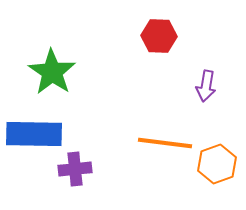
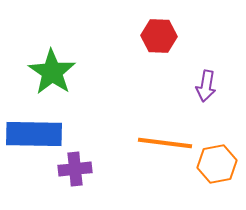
orange hexagon: rotated 9 degrees clockwise
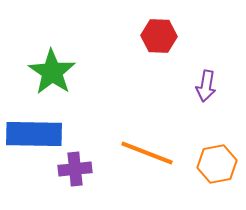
orange line: moved 18 px left, 10 px down; rotated 14 degrees clockwise
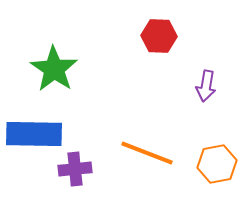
green star: moved 2 px right, 3 px up
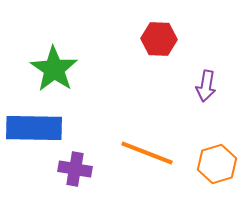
red hexagon: moved 3 px down
blue rectangle: moved 6 px up
orange hexagon: rotated 6 degrees counterclockwise
purple cross: rotated 16 degrees clockwise
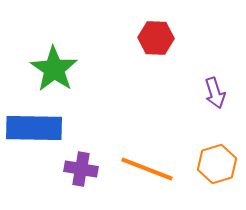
red hexagon: moved 3 px left, 1 px up
purple arrow: moved 9 px right, 7 px down; rotated 28 degrees counterclockwise
orange line: moved 16 px down
purple cross: moved 6 px right
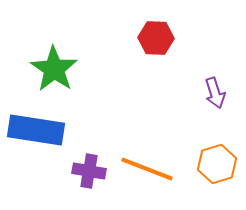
blue rectangle: moved 2 px right, 2 px down; rotated 8 degrees clockwise
purple cross: moved 8 px right, 2 px down
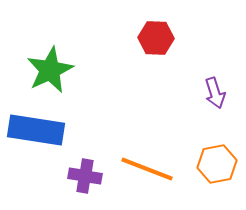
green star: moved 4 px left, 1 px down; rotated 12 degrees clockwise
orange hexagon: rotated 6 degrees clockwise
purple cross: moved 4 px left, 5 px down
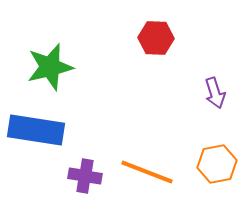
green star: moved 3 px up; rotated 12 degrees clockwise
orange line: moved 3 px down
